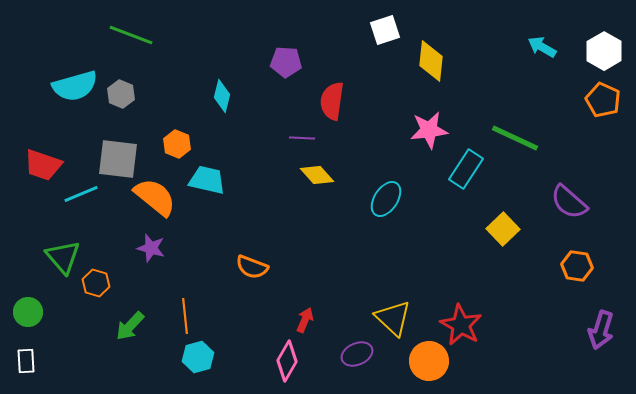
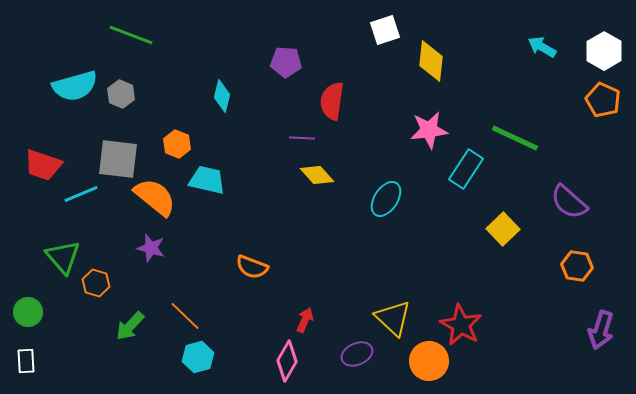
orange line at (185, 316): rotated 40 degrees counterclockwise
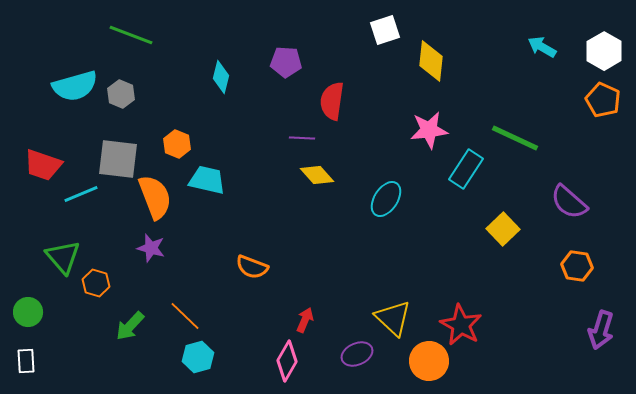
cyan diamond at (222, 96): moved 1 px left, 19 px up
orange semicircle at (155, 197): rotated 30 degrees clockwise
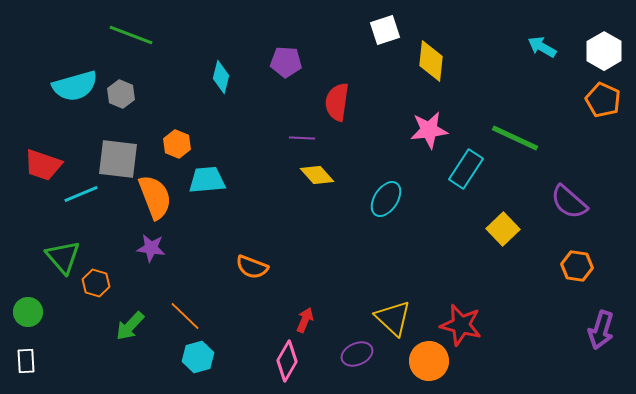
red semicircle at (332, 101): moved 5 px right, 1 px down
cyan trapezoid at (207, 180): rotated 18 degrees counterclockwise
purple star at (151, 248): rotated 8 degrees counterclockwise
red star at (461, 325): rotated 15 degrees counterclockwise
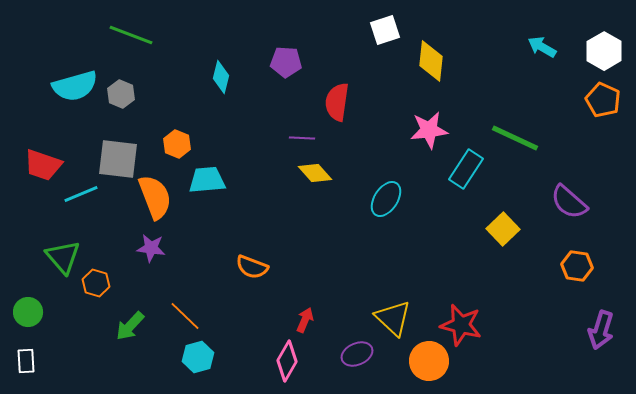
yellow diamond at (317, 175): moved 2 px left, 2 px up
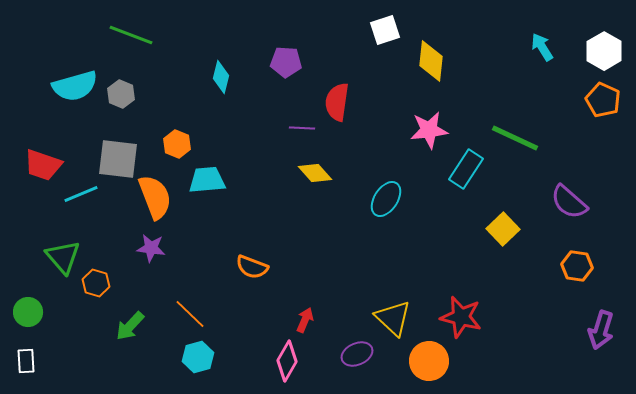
cyan arrow at (542, 47): rotated 28 degrees clockwise
purple line at (302, 138): moved 10 px up
orange line at (185, 316): moved 5 px right, 2 px up
red star at (461, 325): moved 8 px up
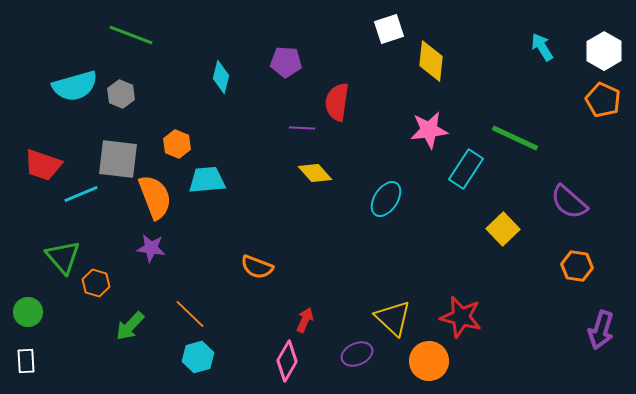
white square at (385, 30): moved 4 px right, 1 px up
orange semicircle at (252, 267): moved 5 px right
